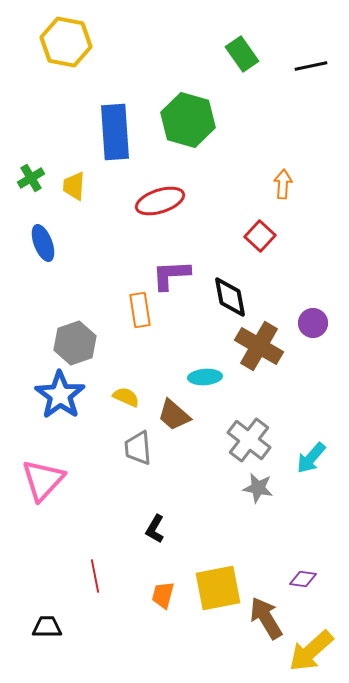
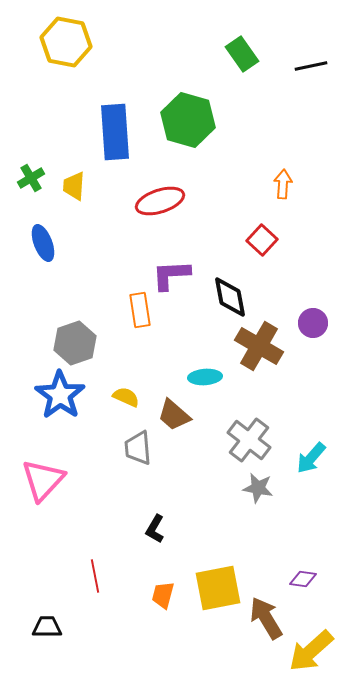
red square: moved 2 px right, 4 px down
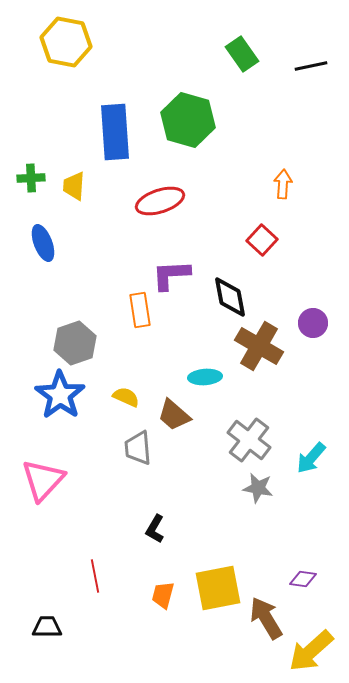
green cross: rotated 28 degrees clockwise
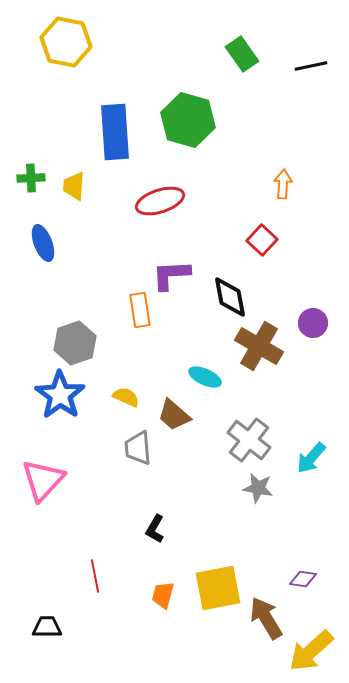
cyan ellipse: rotated 28 degrees clockwise
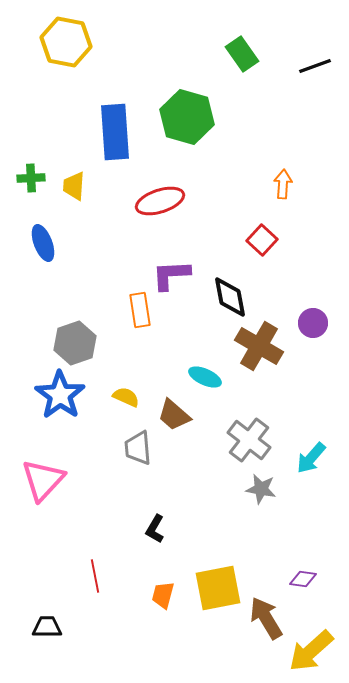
black line: moved 4 px right; rotated 8 degrees counterclockwise
green hexagon: moved 1 px left, 3 px up
gray star: moved 3 px right, 1 px down
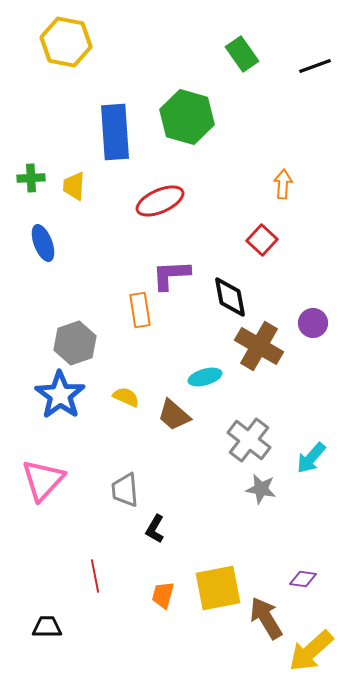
red ellipse: rotated 6 degrees counterclockwise
cyan ellipse: rotated 40 degrees counterclockwise
gray trapezoid: moved 13 px left, 42 px down
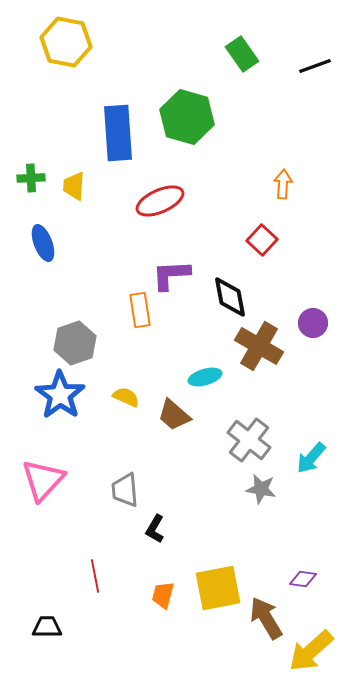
blue rectangle: moved 3 px right, 1 px down
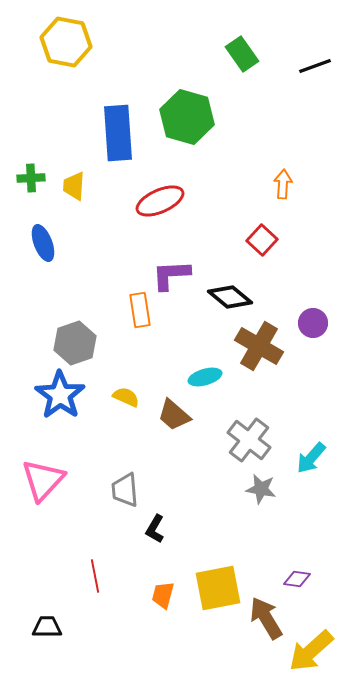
black diamond: rotated 39 degrees counterclockwise
purple diamond: moved 6 px left
